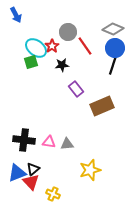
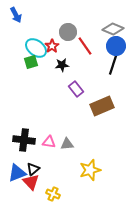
blue circle: moved 1 px right, 2 px up
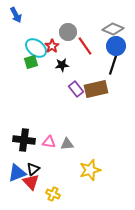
brown rectangle: moved 6 px left, 17 px up; rotated 10 degrees clockwise
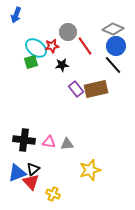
blue arrow: rotated 49 degrees clockwise
red star: rotated 24 degrees clockwise
black line: rotated 60 degrees counterclockwise
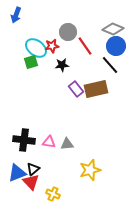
black line: moved 3 px left
